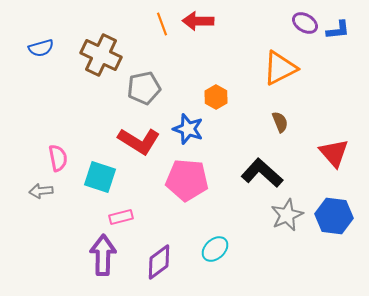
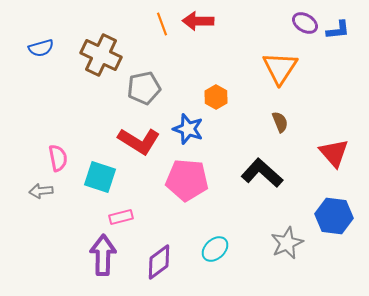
orange triangle: rotated 30 degrees counterclockwise
gray star: moved 28 px down
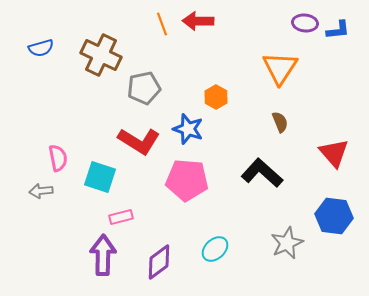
purple ellipse: rotated 25 degrees counterclockwise
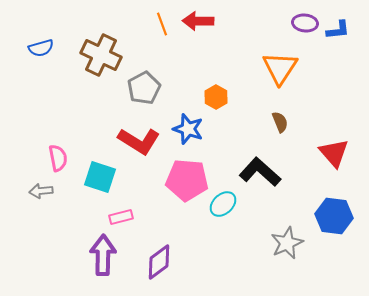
gray pentagon: rotated 16 degrees counterclockwise
black L-shape: moved 2 px left, 1 px up
cyan ellipse: moved 8 px right, 45 px up
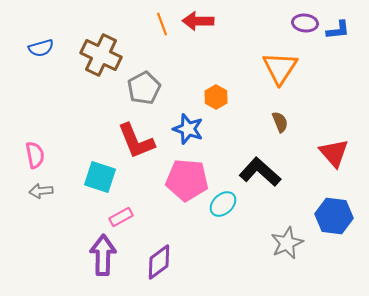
red L-shape: moved 3 px left; rotated 36 degrees clockwise
pink semicircle: moved 23 px left, 3 px up
pink rectangle: rotated 15 degrees counterclockwise
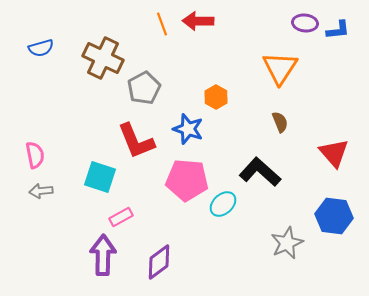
brown cross: moved 2 px right, 3 px down
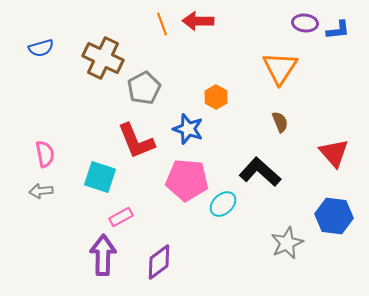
pink semicircle: moved 10 px right, 1 px up
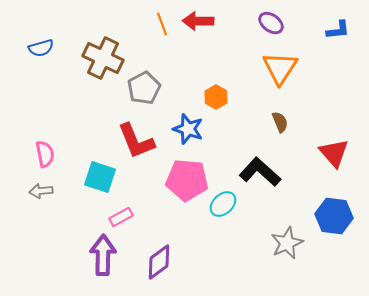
purple ellipse: moved 34 px left; rotated 30 degrees clockwise
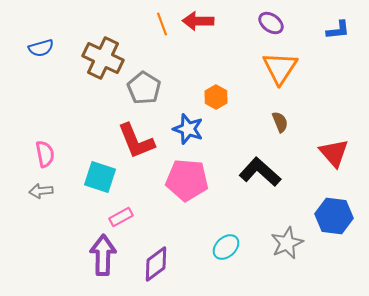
gray pentagon: rotated 12 degrees counterclockwise
cyan ellipse: moved 3 px right, 43 px down
purple diamond: moved 3 px left, 2 px down
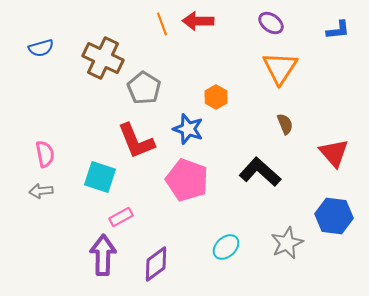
brown semicircle: moved 5 px right, 2 px down
pink pentagon: rotated 15 degrees clockwise
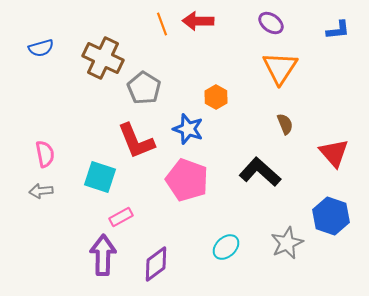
blue hexagon: moved 3 px left; rotated 12 degrees clockwise
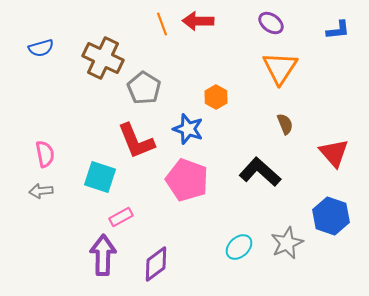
cyan ellipse: moved 13 px right
